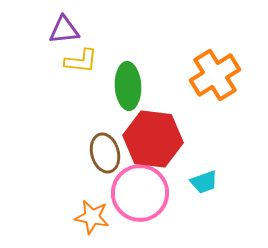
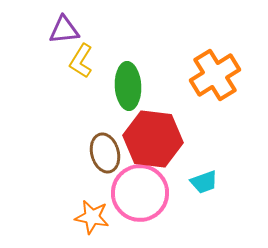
yellow L-shape: rotated 116 degrees clockwise
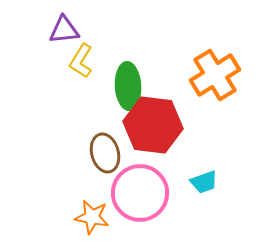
red hexagon: moved 14 px up
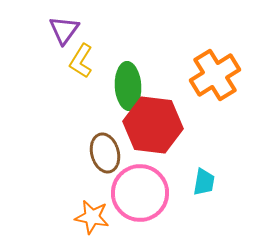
purple triangle: rotated 48 degrees counterclockwise
cyan trapezoid: rotated 60 degrees counterclockwise
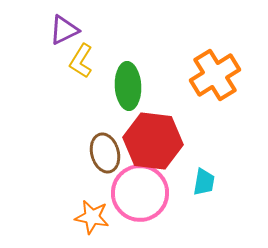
purple triangle: rotated 28 degrees clockwise
red hexagon: moved 16 px down
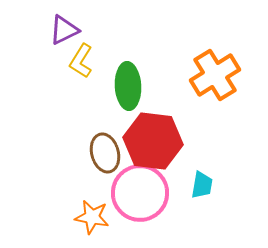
cyan trapezoid: moved 2 px left, 3 px down
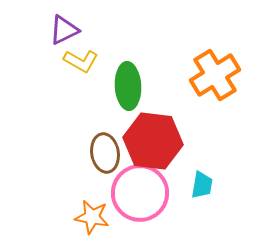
yellow L-shape: rotated 92 degrees counterclockwise
brown ellipse: rotated 6 degrees clockwise
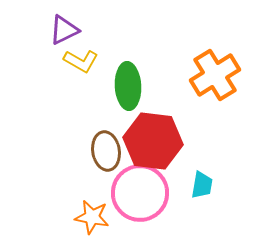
brown ellipse: moved 1 px right, 2 px up
